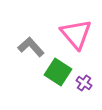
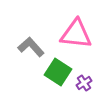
pink triangle: rotated 44 degrees counterclockwise
purple cross: rotated 21 degrees clockwise
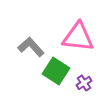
pink triangle: moved 2 px right, 3 px down
green square: moved 2 px left, 1 px up
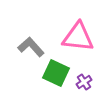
green square: moved 2 px down; rotated 8 degrees counterclockwise
purple cross: moved 1 px up
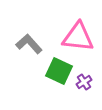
gray L-shape: moved 2 px left, 3 px up
green square: moved 3 px right, 2 px up
